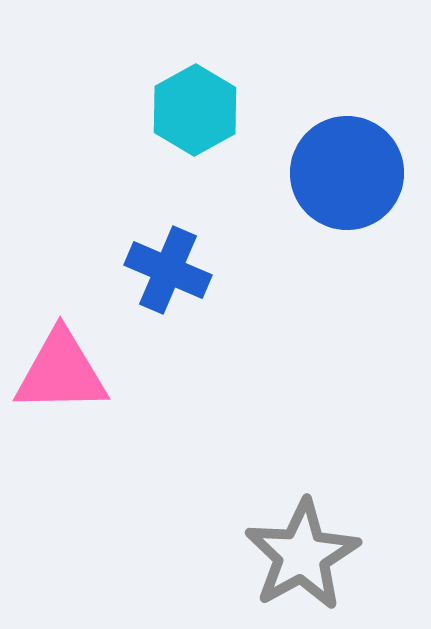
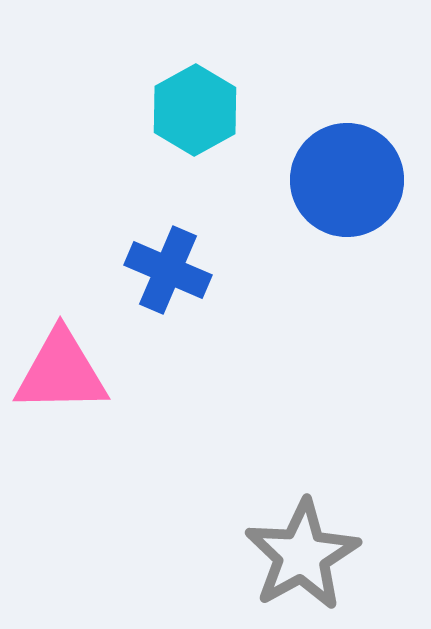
blue circle: moved 7 px down
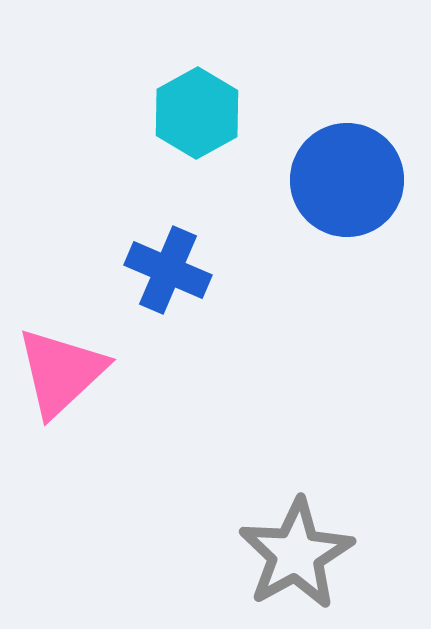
cyan hexagon: moved 2 px right, 3 px down
pink triangle: rotated 42 degrees counterclockwise
gray star: moved 6 px left, 1 px up
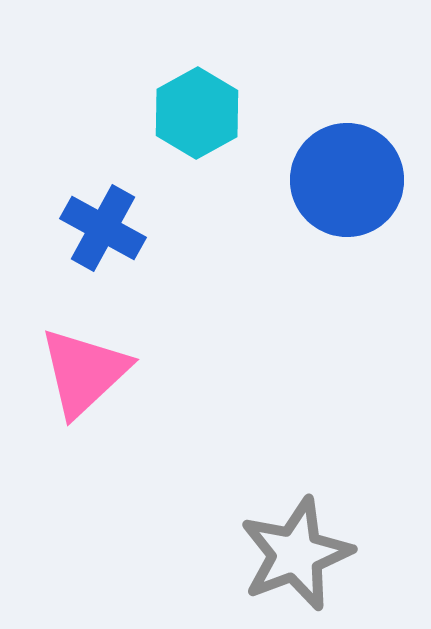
blue cross: moved 65 px left, 42 px up; rotated 6 degrees clockwise
pink triangle: moved 23 px right
gray star: rotated 8 degrees clockwise
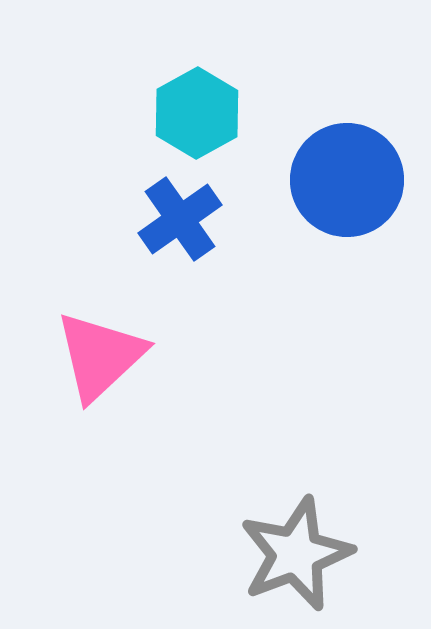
blue cross: moved 77 px right, 9 px up; rotated 26 degrees clockwise
pink triangle: moved 16 px right, 16 px up
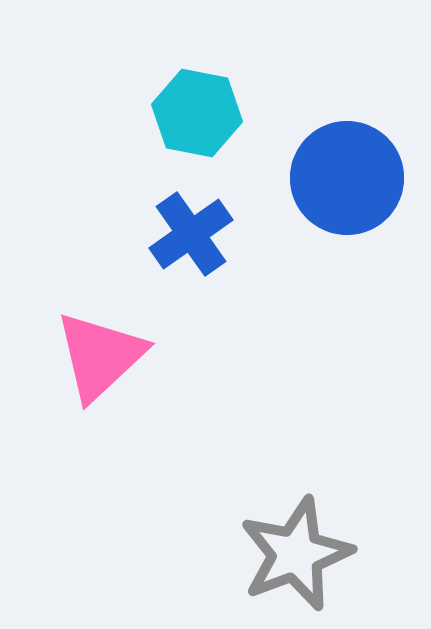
cyan hexagon: rotated 20 degrees counterclockwise
blue circle: moved 2 px up
blue cross: moved 11 px right, 15 px down
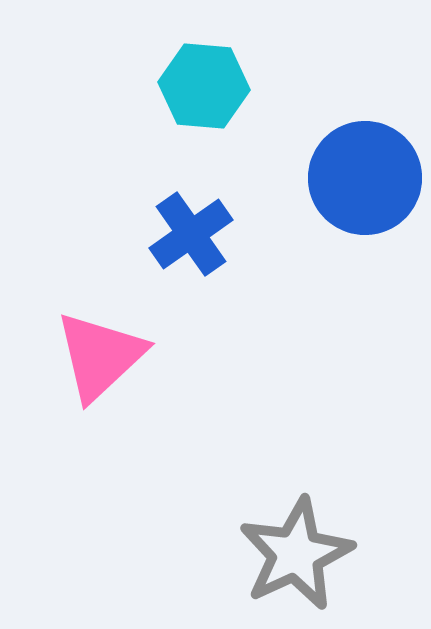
cyan hexagon: moved 7 px right, 27 px up; rotated 6 degrees counterclockwise
blue circle: moved 18 px right
gray star: rotated 4 degrees counterclockwise
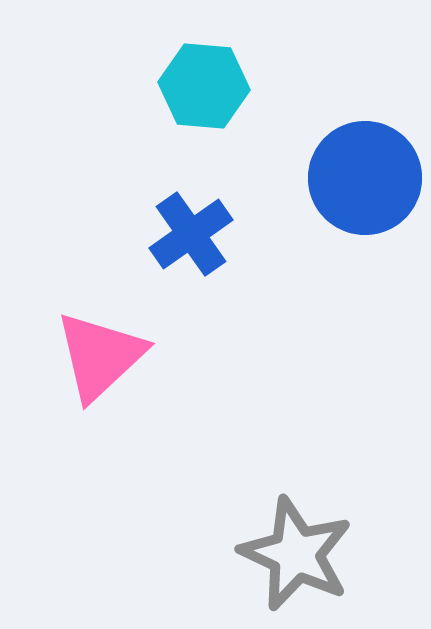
gray star: rotated 22 degrees counterclockwise
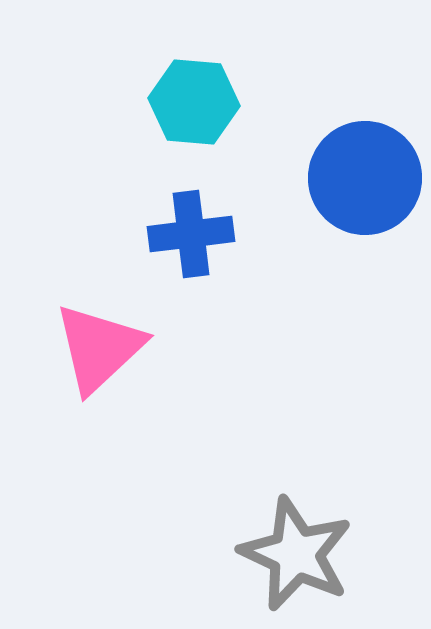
cyan hexagon: moved 10 px left, 16 px down
blue cross: rotated 28 degrees clockwise
pink triangle: moved 1 px left, 8 px up
